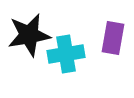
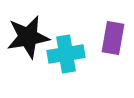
black star: moved 1 px left, 2 px down
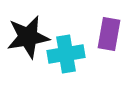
purple rectangle: moved 4 px left, 4 px up
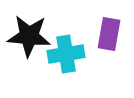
black star: moved 1 px right, 1 px up; rotated 15 degrees clockwise
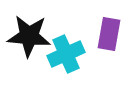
cyan cross: rotated 15 degrees counterclockwise
